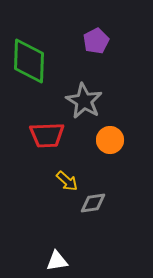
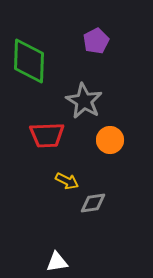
yellow arrow: rotated 15 degrees counterclockwise
white triangle: moved 1 px down
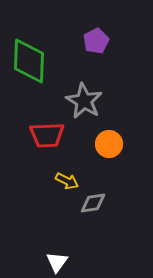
orange circle: moved 1 px left, 4 px down
white triangle: rotated 45 degrees counterclockwise
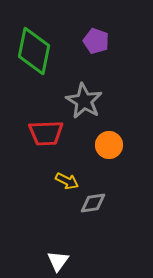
purple pentagon: rotated 25 degrees counterclockwise
green diamond: moved 5 px right, 10 px up; rotated 9 degrees clockwise
red trapezoid: moved 1 px left, 2 px up
orange circle: moved 1 px down
white triangle: moved 1 px right, 1 px up
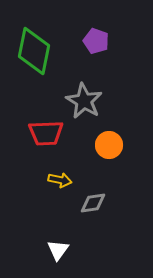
yellow arrow: moved 7 px left, 1 px up; rotated 15 degrees counterclockwise
white triangle: moved 11 px up
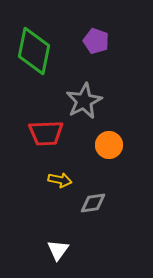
gray star: rotated 15 degrees clockwise
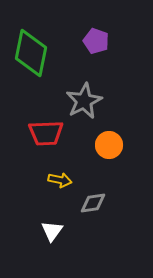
green diamond: moved 3 px left, 2 px down
white triangle: moved 6 px left, 19 px up
